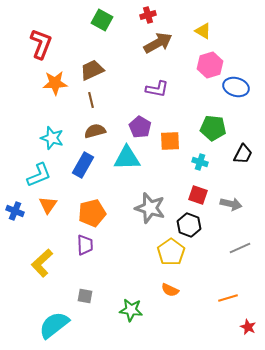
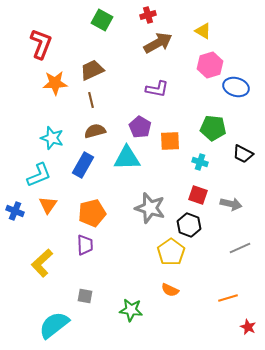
black trapezoid: rotated 90 degrees clockwise
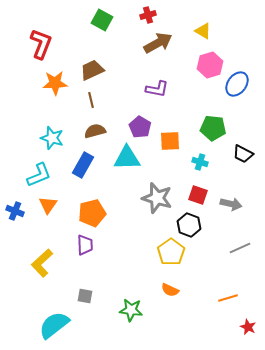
blue ellipse: moved 1 px right, 3 px up; rotated 70 degrees counterclockwise
gray star: moved 7 px right, 10 px up
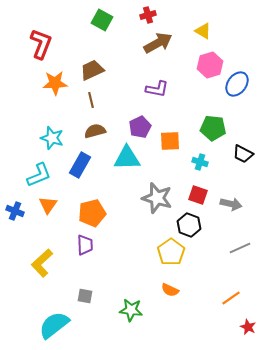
purple pentagon: rotated 15 degrees clockwise
blue rectangle: moved 3 px left
orange line: moved 3 px right; rotated 18 degrees counterclockwise
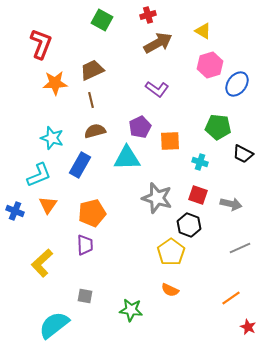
purple L-shape: rotated 25 degrees clockwise
green pentagon: moved 5 px right, 1 px up
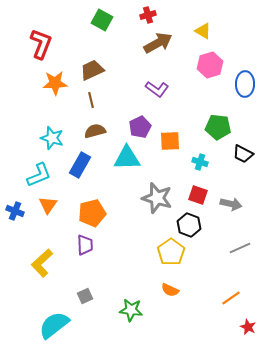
blue ellipse: moved 8 px right; rotated 35 degrees counterclockwise
gray square: rotated 35 degrees counterclockwise
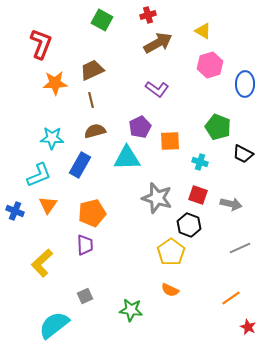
green pentagon: rotated 15 degrees clockwise
cyan star: rotated 15 degrees counterclockwise
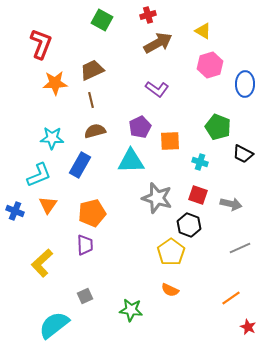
cyan triangle: moved 4 px right, 3 px down
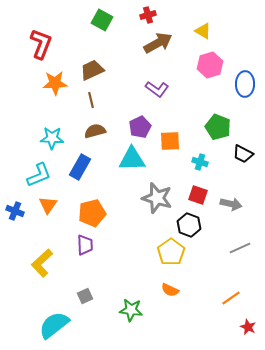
cyan triangle: moved 1 px right, 2 px up
blue rectangle: moved 2 px down
